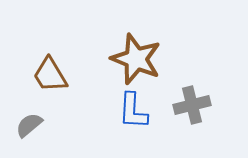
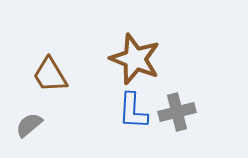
brown star: moved 1 px left
gray cross: moved 15 px left, 7 px down
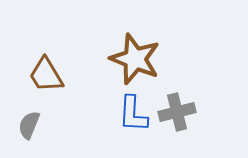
brown trapezoid: moved 4 px left
blue L-shape: moved 3 px down
gray semicircle: rotated 28 degrees counterclockwise
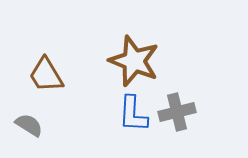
brown star: moved 1 px left, 2 px down
gray semicircle: rotated 100 degrees clockwise
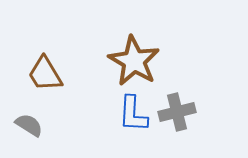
brown star: rotated 9 degrees clockwise
brown trapezoid: moved 1 px left, 1 px up
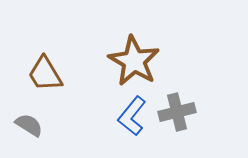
blue L-shape: moved 1 px left, 2 px down; rotated 36 degrees clockwise
